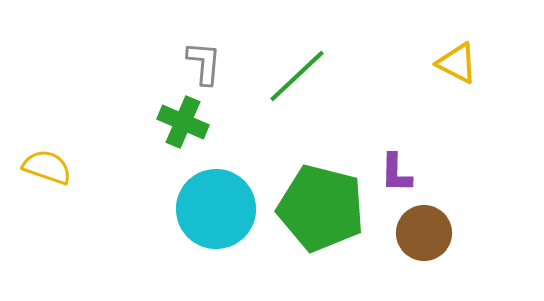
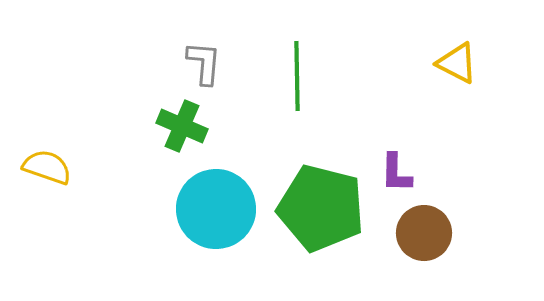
green line: rotated 48 degrees counterclockwise
green cross: moved 1 px left, 4 px down
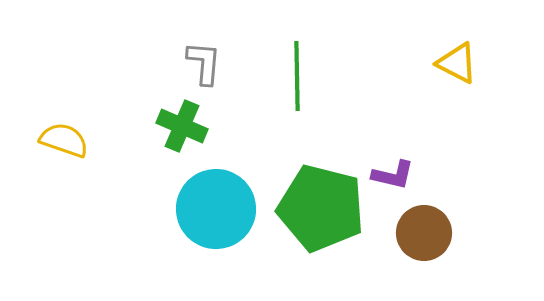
yellow semicircle: moved 17 px right, 27 px up
purple L-shape: moved 3 px left, 2 px down; rotated 78 degrees counterclockwise
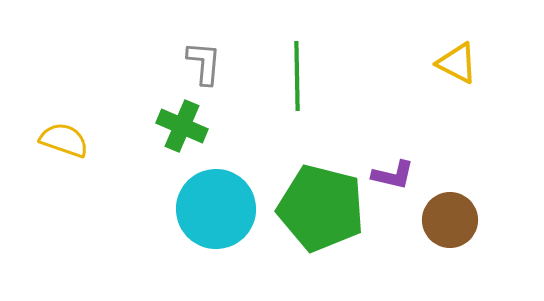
brown circle: moved 26 px right, 13 px up
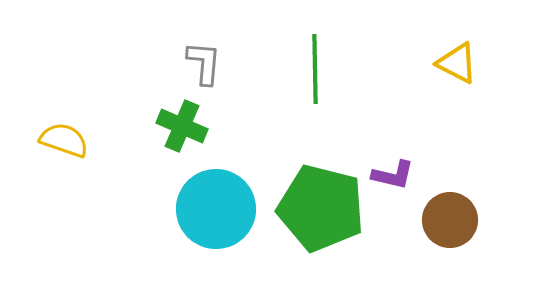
green line: moved 18 px right, 7 px up
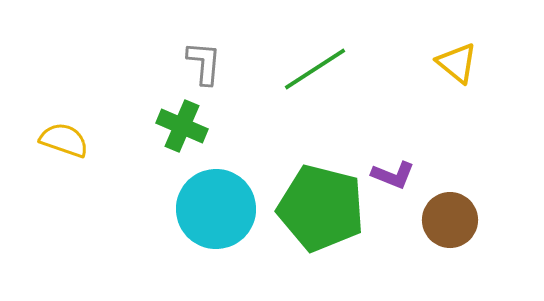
yellow triangle: rotated 12 degrees clockwise
green line: rotated 58 degrees clockwise
purple L-shape: rotated 9 degrees clockwise
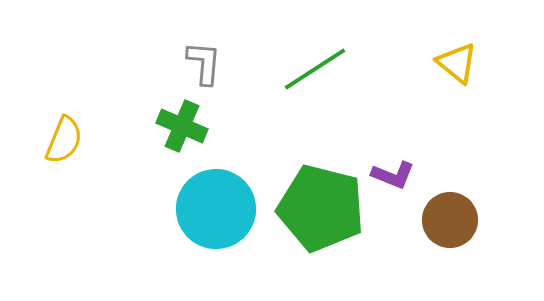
yellow semicircle: rotated 93 degrees clockwise
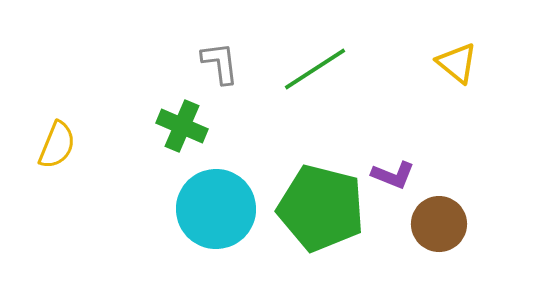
gray L-shape: moved 16 px right; rotated 12 degrees counterclockwise
yellow semicircle: moved 7 px left, 5 px down
brown circle: moved 11 px left, 4 px down
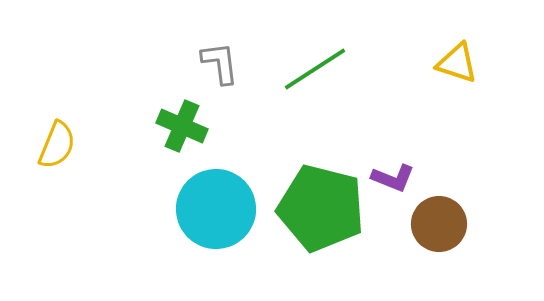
yellow triangle: rotated 21 degrees counterclockwise
purple L-shape: moved 3 px down
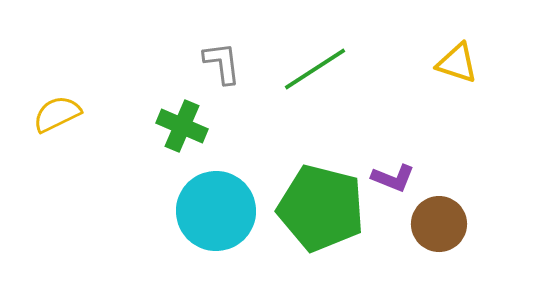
gray L-shape: moved 2 px right
yellow semicircle: moved 31 px up; rotated 138 degrees counterclockwise
cyan circle: moved 2 px down
